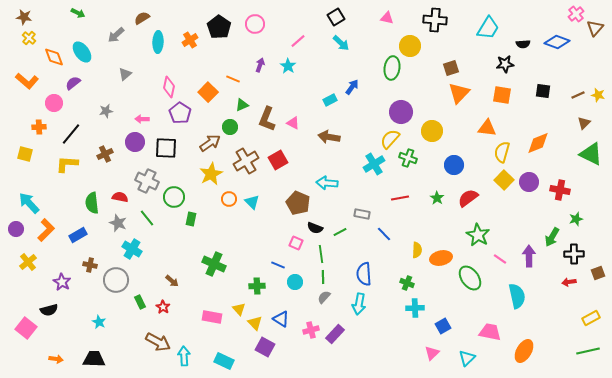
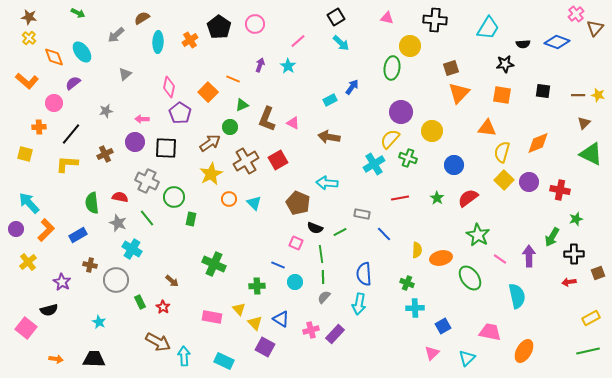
brown star at (24, 17): moved 5 px right
brown line at (578, 95): rotated 24 degrees clockwise
cyan triangle at (252, 202): moved 2 px right, 1 px down
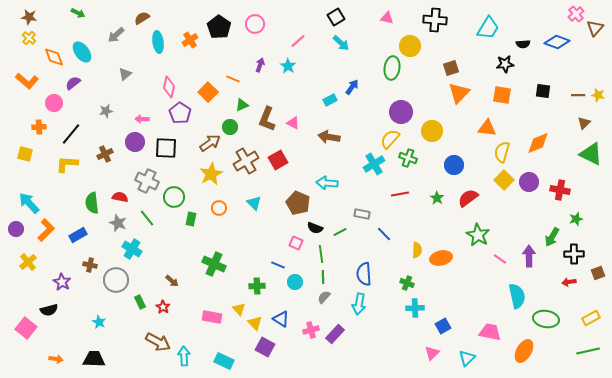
cyan ellipse at (158, 42): rotated 10 degrees counterclockwise
red line at (400, 198): moved 4 px up
orange circle at (229, 199): moved 10 px left, 9 px down
green ellipse at (470, 278): moved 76 px right, 41 px down; rotated 45 degrees counterclockwise
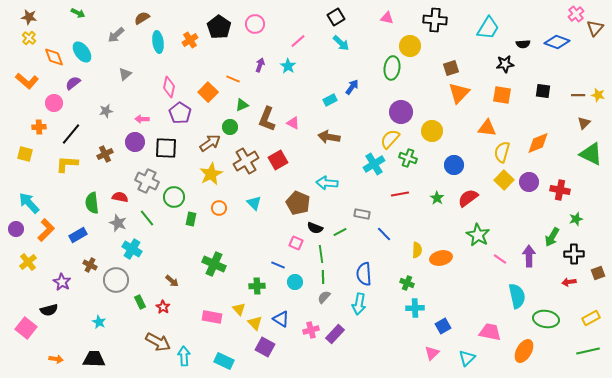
brown cross at (90, 265): rotated 16 degrees clockwise
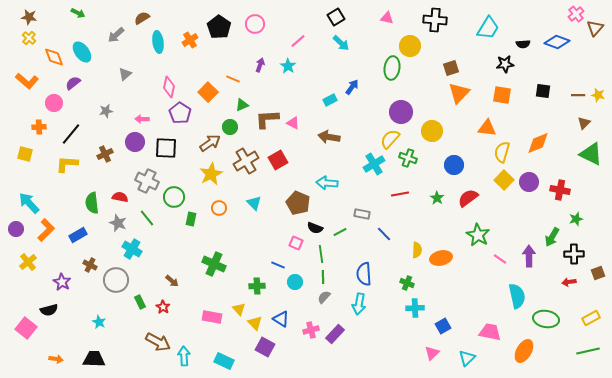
brown L-shape at (267, 119): rotated 65 degrees clockwise
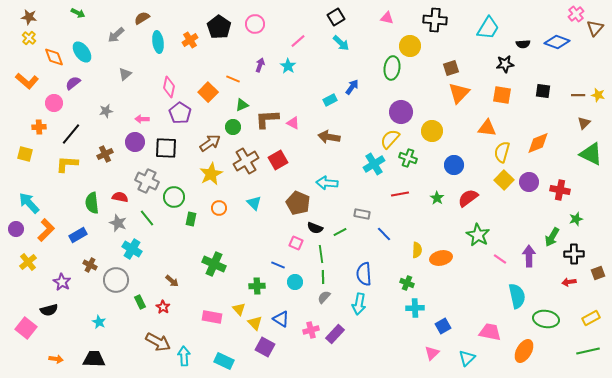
green circle at (230, 127): moved 3 px right
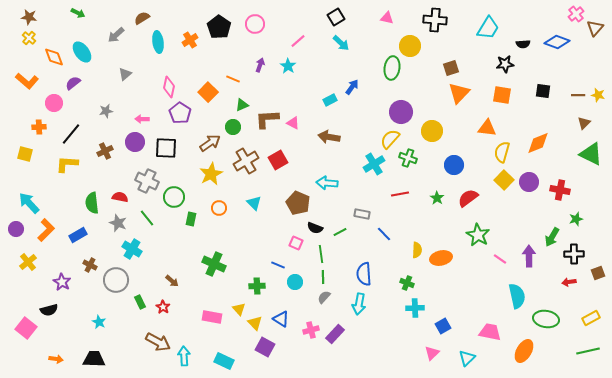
brown cross at (105, 154): moved 3 px up
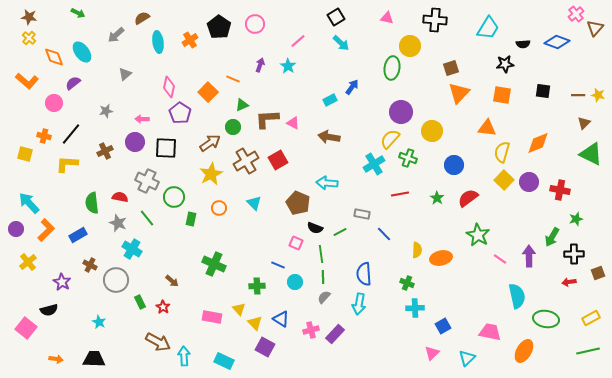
orange cross at (39, 127): moved 5 px right, 9 px down; rotated 16 degrees clockwise
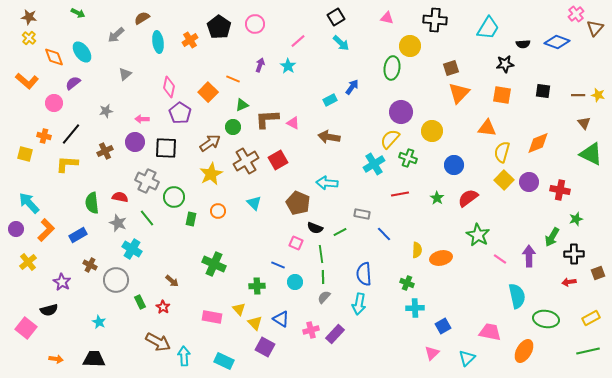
brown triangle at (584, 123): rotated 24 degrees counterclockwise
orange circle at (219, 208): moved 1 px left, 3 px down
